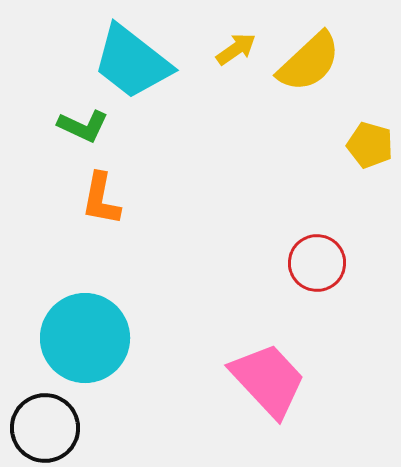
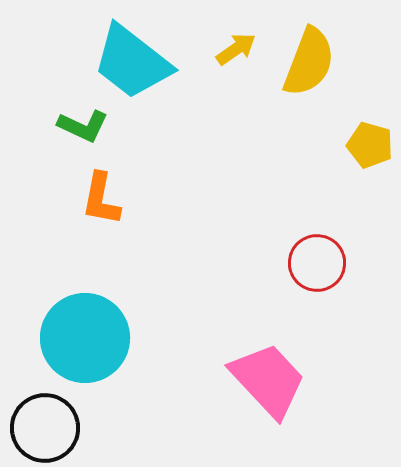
yellow semicircle: rotated 26 degrees counterclockwise
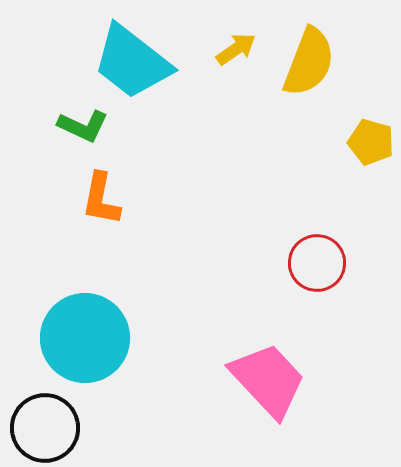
yellow pentagon: moved 1 px right, 3 px up
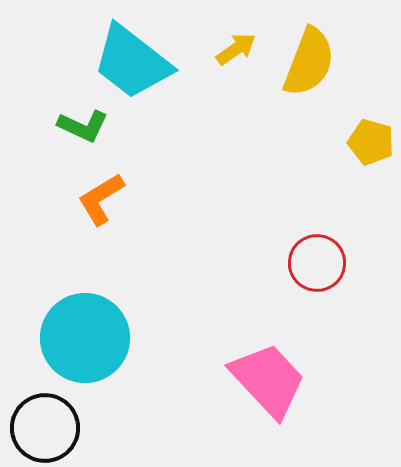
orange L-shape: rotated 48 degrees clockwise
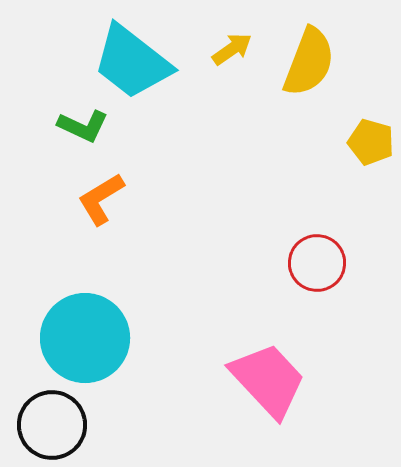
yellow arrow: moved 4 px left
black circle: moved 7 px right, 3 px up
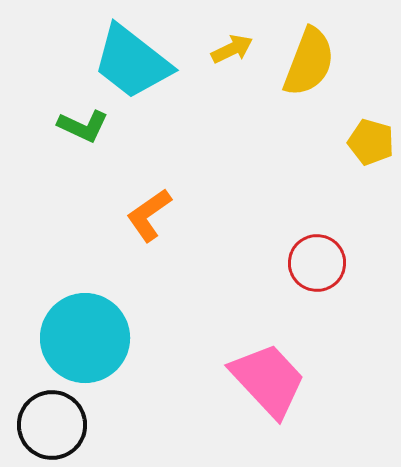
yellow arrow: rotated 9 degrees clockwise
orange L-shape: moved 48 px right, 16 px down; rotated 4 degrees counterclockwise
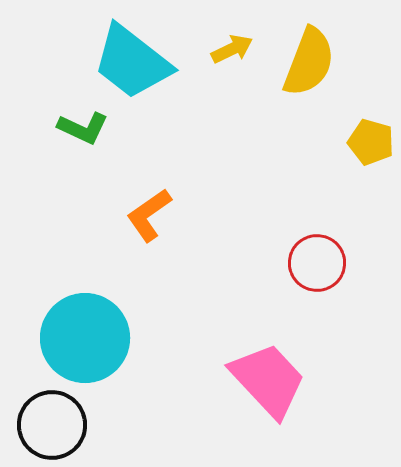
green L-shape: moved 2 px down
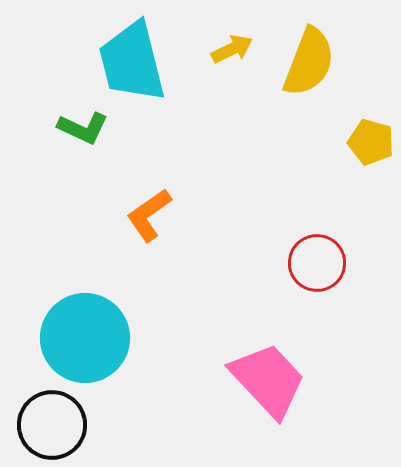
cyan trapezoid: rotated 38 degrees clockwise
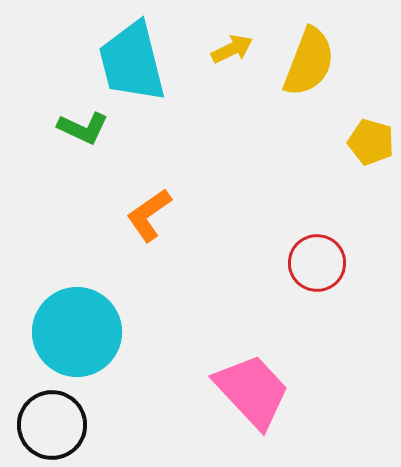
cyan circle: moved 8 px left, 6 px up
pink trapezoid: moved 16 px left, 11 px down
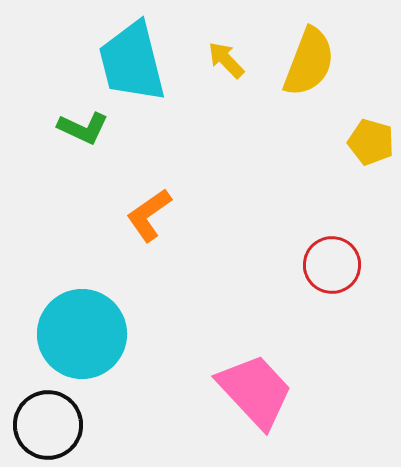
yellow arrow: moved 6 px left, 11 px down; rotated 108 degrees counterclockwise
red circle: moved 15 px right, 2 px down
cyan circle: moved 5 px right, 2 px down
pink trapezoid: moved 3 px right
black circle: moved 4 px left
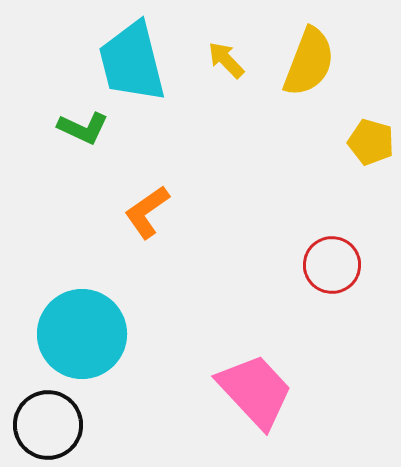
orange L-shape: moved 2 px left, 3 px up
